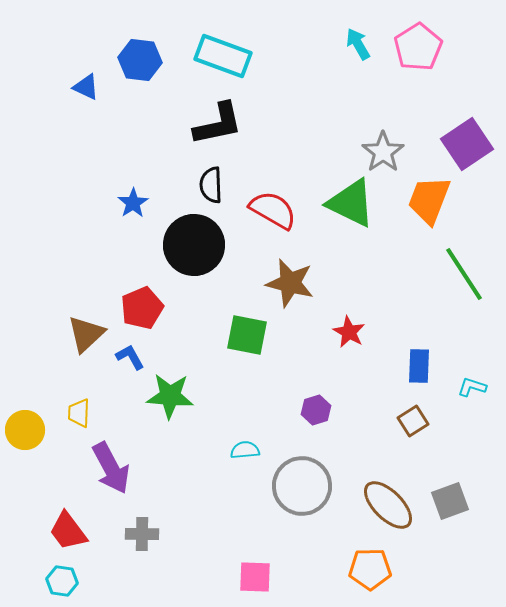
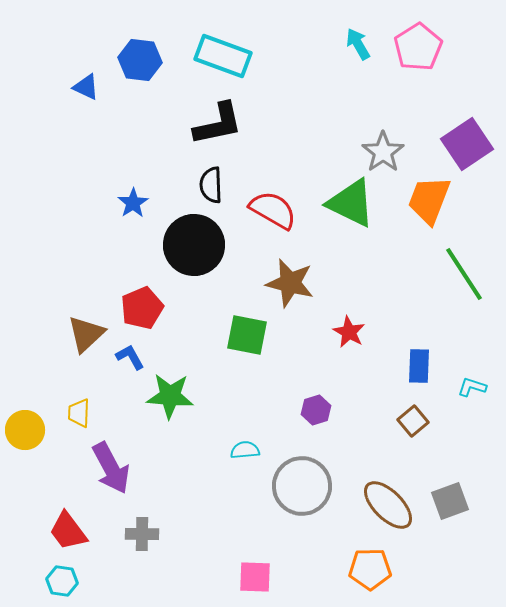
brown square: rotated 8 degrees counterclockwise
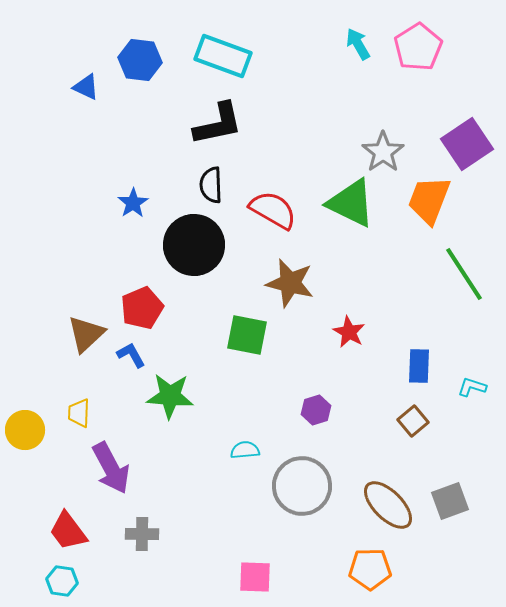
blue L-shape: moved 1 px right, 2 px up
